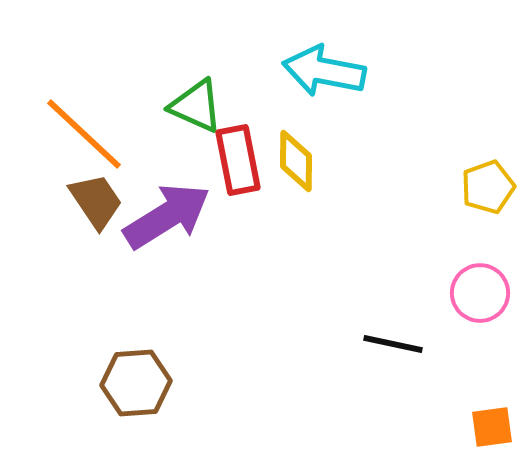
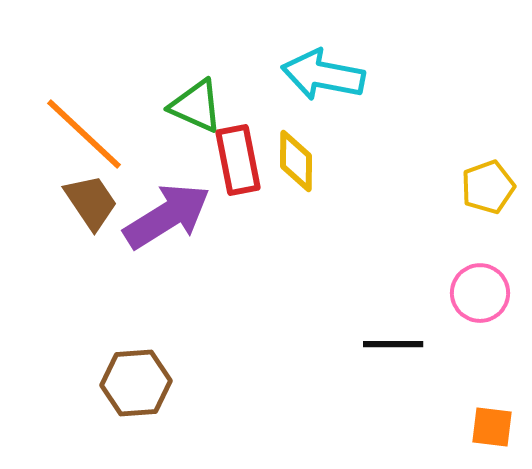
cyan arrow: moved 1 px left, 4 px down
brown trapezoid: moved 5 px left, 1 px down
black line: rotated 12 degrees counterclockwise
orange square: rotated 15 degrees clockwise
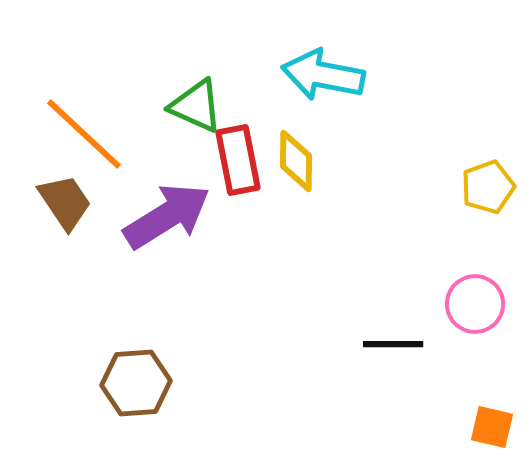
brown trapezoid: moved 26 px left
pink circle: moved 5 px left, 11 px down
orange square: rotated 6 degrees clockwise
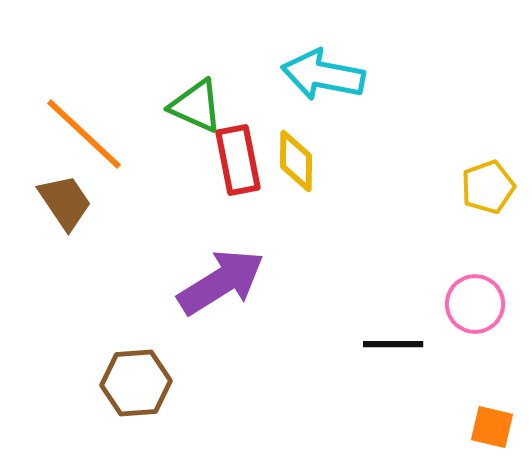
purple arrow: moved 54 px right, 66 px down
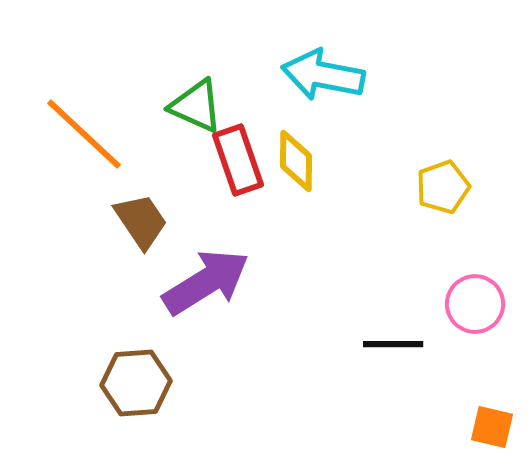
red rectangle: rotated 8 degrees counterclockwise
yellow pentagon: moved 45 px left
brown trapezoid: moved 76 px right, 19 px down
purple arrow: moved 15 px left
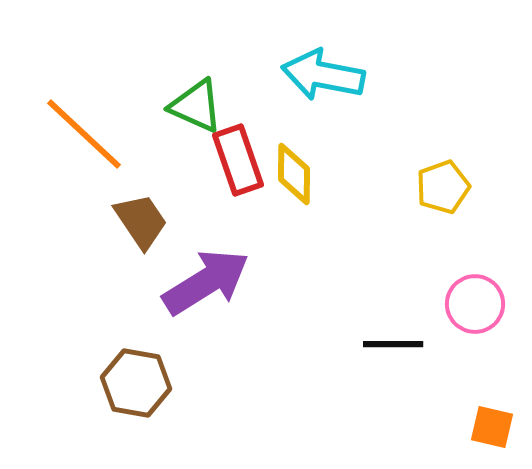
yellow diamond: moved 2 px left, 13 px down
brown hexagon: rotated 14 degrees clockwise
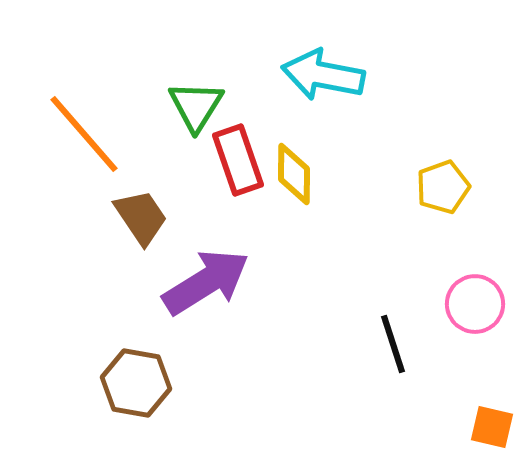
green triangle: rotated 38 degrees clockwise
orange line: rotated 6 degrees clockwise
brown trapezoid: moved 4 px up
black line: rotated 72 degrees clockwise
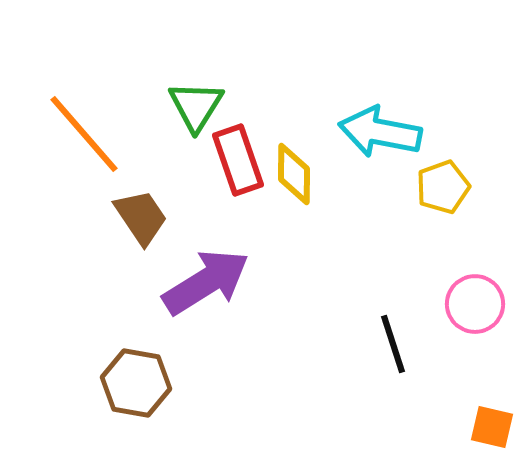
cyan arrow: moved 57 px right, 57 px down
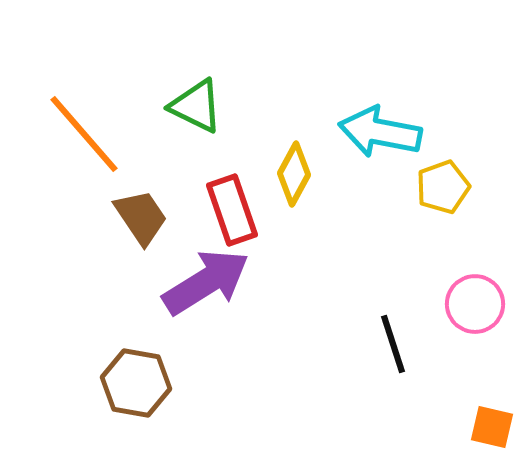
green triangle: rotated 36 degrees counterclockwise
red rectangle: moved 6 px left, 50 px down
yellow diamond: rotated 28 degrees clockwise
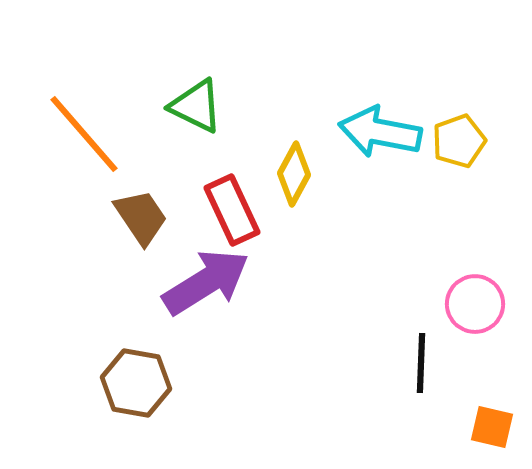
yellow pentagon: moved 16 px right, 46 px up
red rectangle: rotated 6 degrees counterclockwise
black line: moved 28 px right, 19 px down; rotated 20 degrees clockwise
